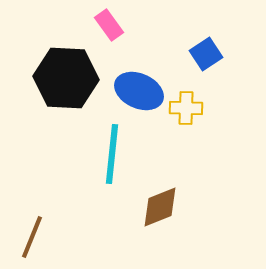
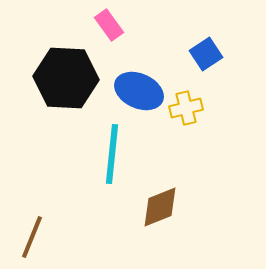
yellow cross: rotated 16 degrees counterclockwise
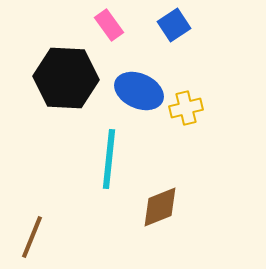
blue square: moved 32 px left, 29 px up
cyan line: moved 3 px left, 5 px down
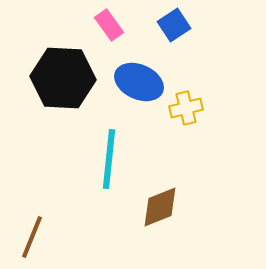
black hexagon: moved 3 px left
blue ellipse: moved 9 px up
